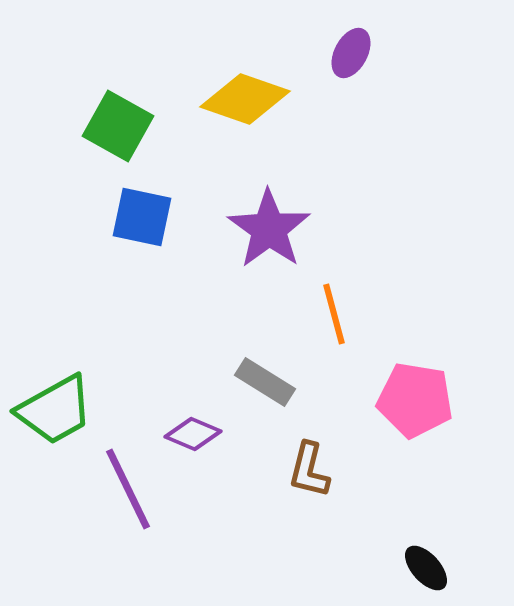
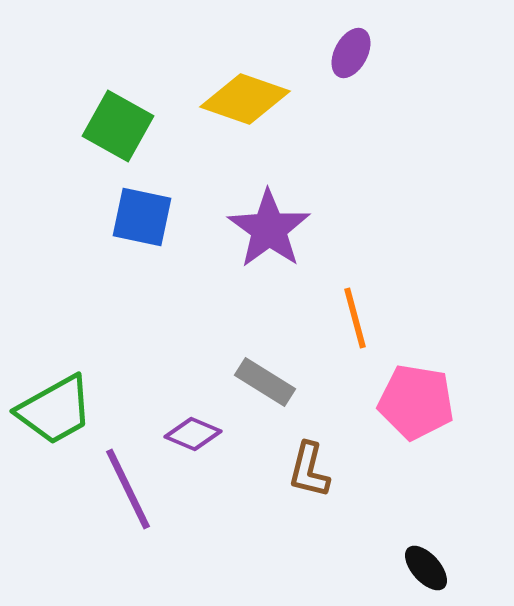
orange line: moved 21 px right, 4 px down
pink pentagon: moved 1 px right, 2 px down
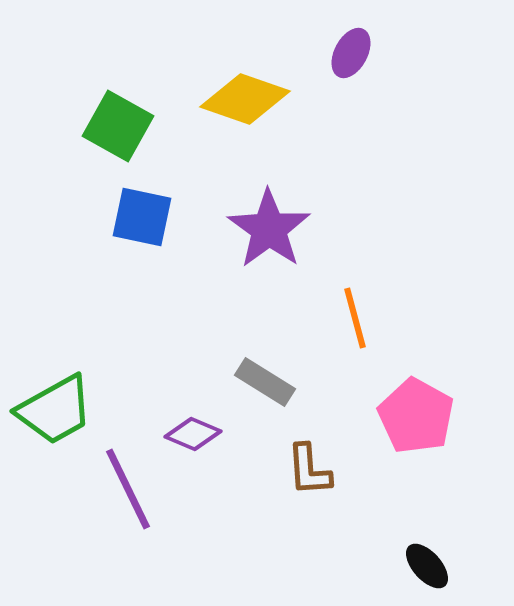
pink pentagon: moved 14 px down; rotated 20 degrees clockwise
brown L-shape: rotated 18 degrees counterclockwise
black ellipse: moved 1 px right, 2 px up
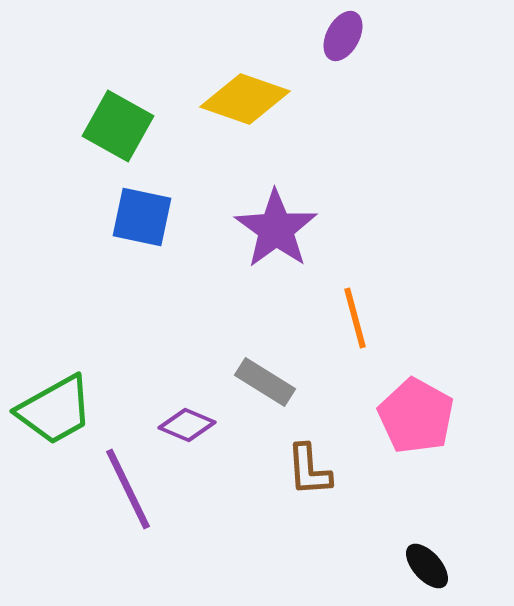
purple ellipse: moved 8 px left, 17 px up
purple star: moved 7 px right
purple diamond: moved 6 px left, 9 px up
